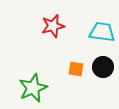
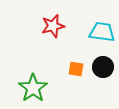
green star: rotated 12 degrees counterclockwise
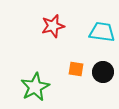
black circle: moved 5 px down
green star: moved 2 px right, 1 px up; rotated 8 degrees clockwise
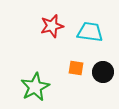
red star: moved 1 px left
cyan trapezoid: moved 12 px left
orange square: moved 1 px up
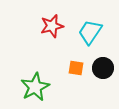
cyan trapezoid: rotated 64 degrees counterclockwise
black circle: moved 4 px up
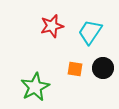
orange square: moved 1 px left, 1 px down
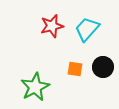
cyan trapezoid: moved 3 px left, 3 px up; rotated 8 degrees clockwise
black circle: moved 1 px up
